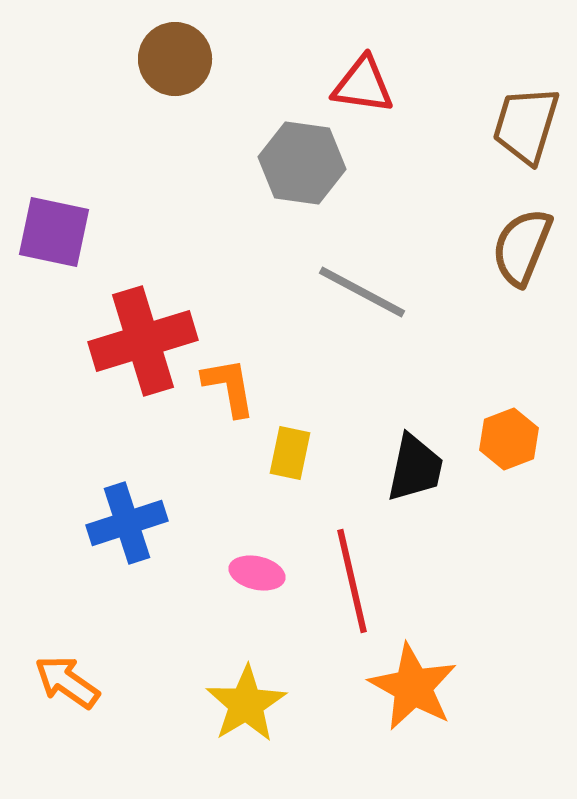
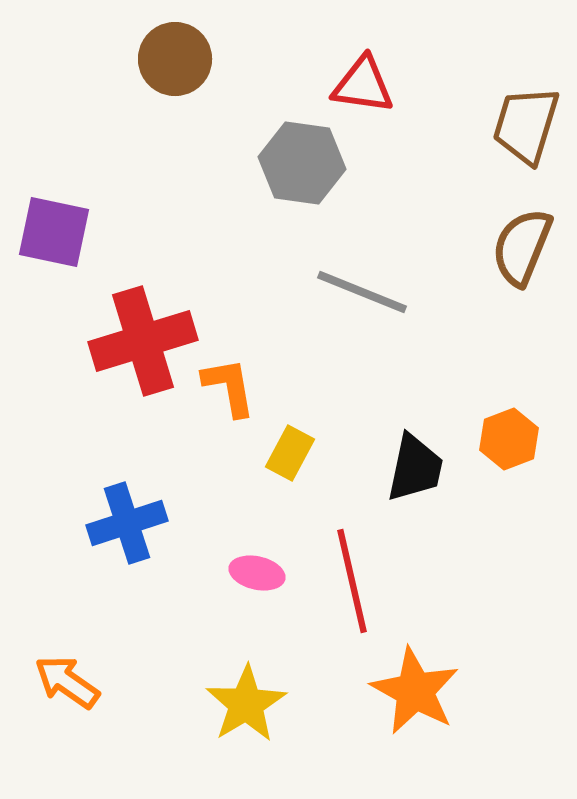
gray line: rotated 6 degrees counterclockwise
yellow rectangle: rotated 16 degrees clockwise
orange star: moved 2 px right, 4 px down
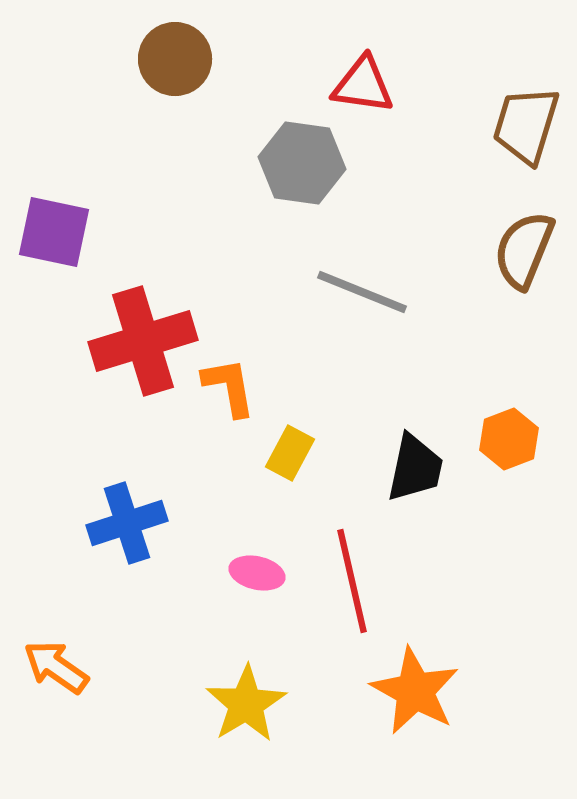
brown semicircle: moved 2 px right, 3 px down
orange arrow: moved 11 px left, 15 px up
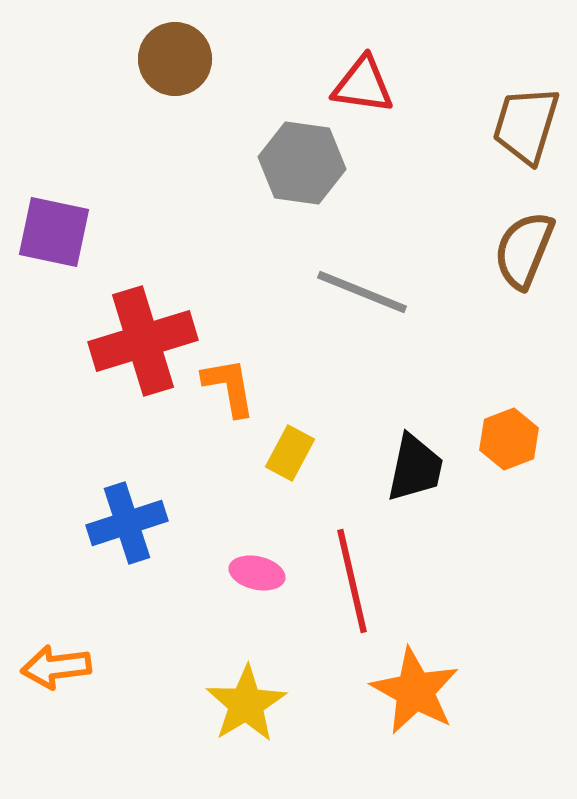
orange arrow: rotated 42 degrees counterclockwise
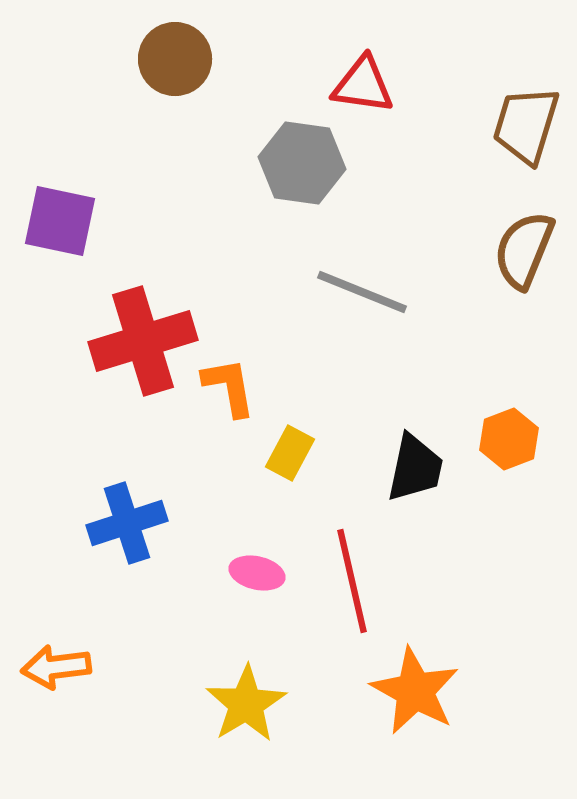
purple square: moved 6 px right, 11 px up
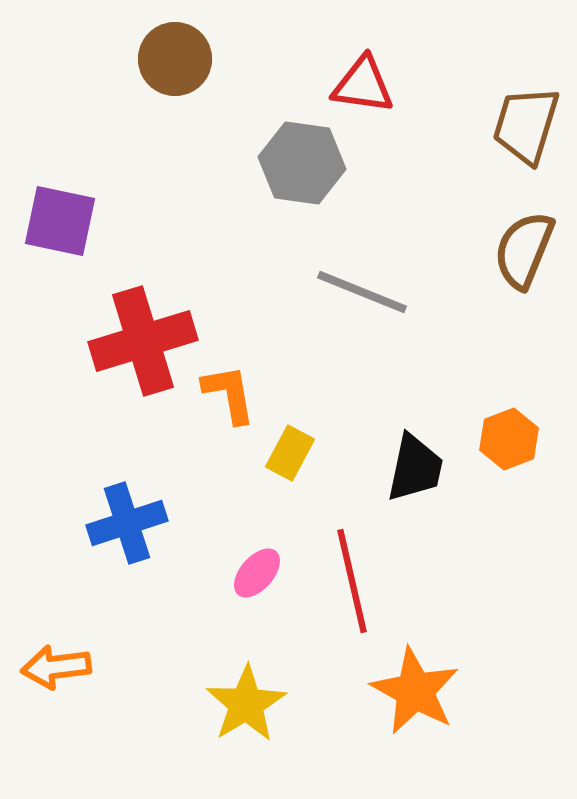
orange L-shape: moved 7 px down
pink ellipse: rotated 62 degrees counterclockwise
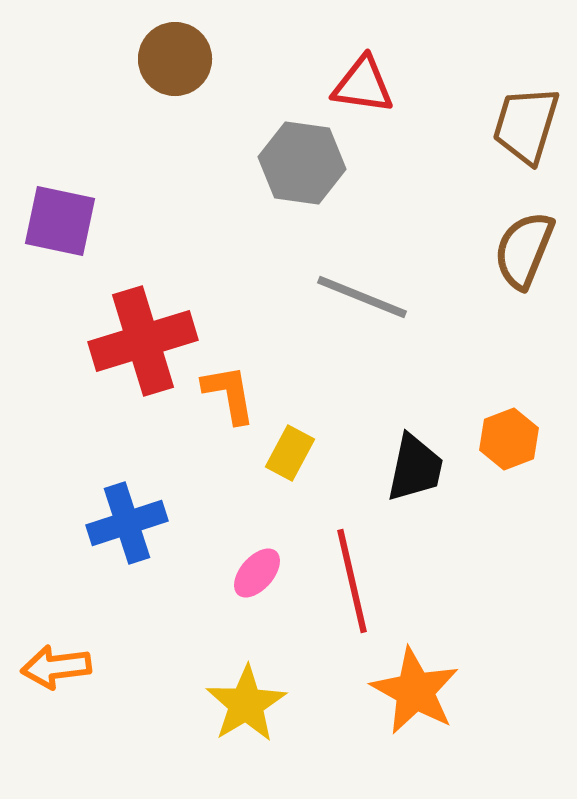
gray line: moved 5 px down
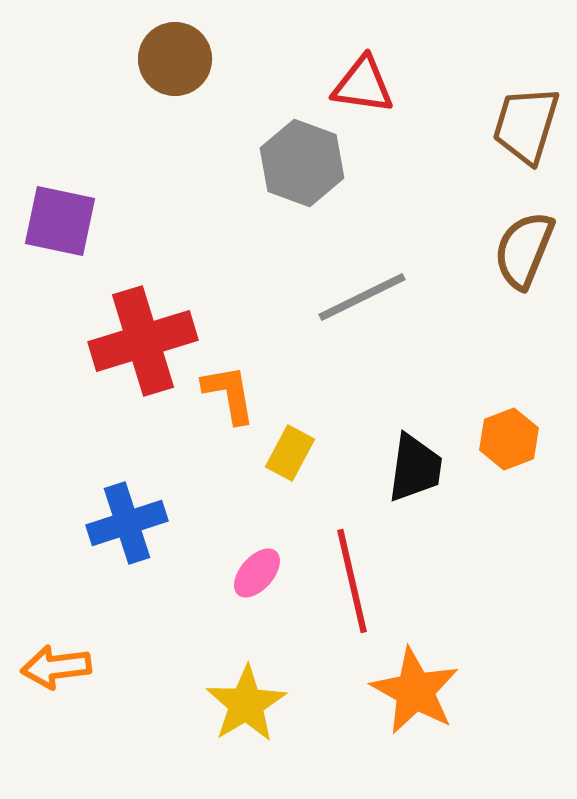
gray hexagon: rotated 12 degrees clockwise
gray line: rotated 48 degrees counterclockwise
black trapezoid: rotated 4 degrees counterclockwise
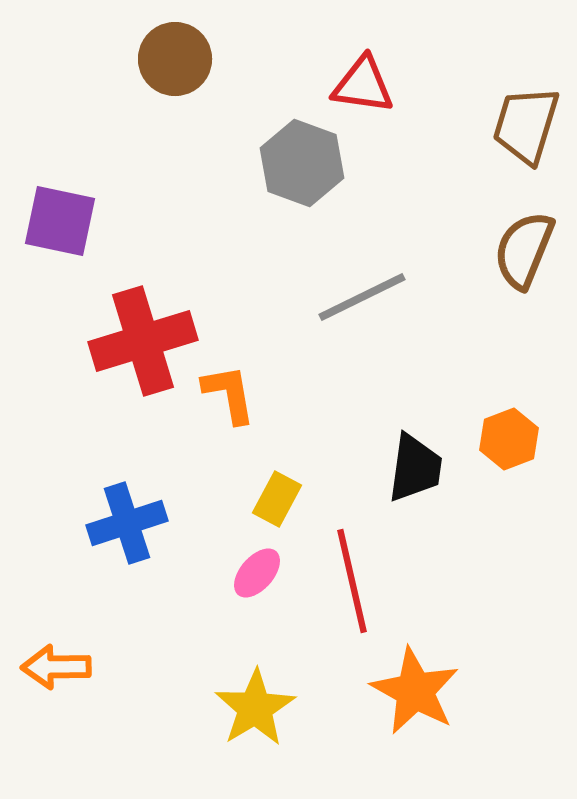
yellow rectangle: moved 13 px left, 46 px down
orange arrow: rotated 6 degrees clockwise
yellow star: moved 9 px right, 4 px down
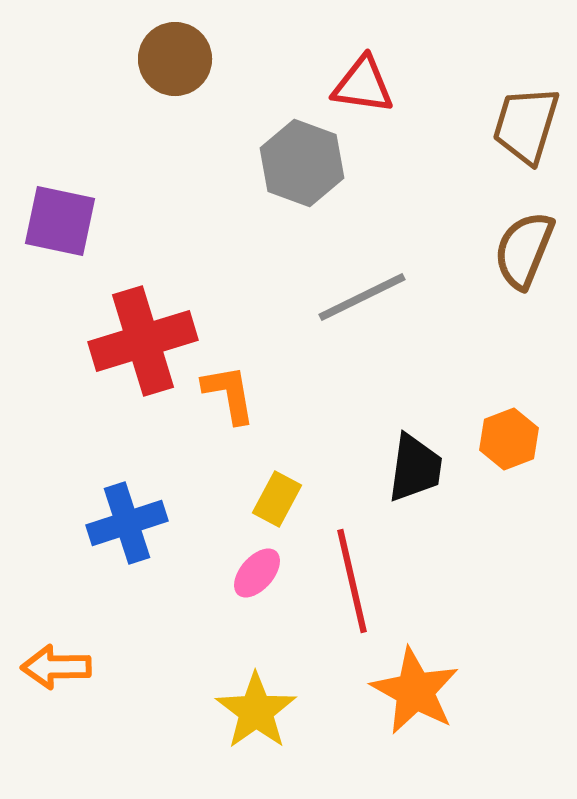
yellow star: moved 1 px right, 3 px down; rotated 4 degrees counterclockwise
